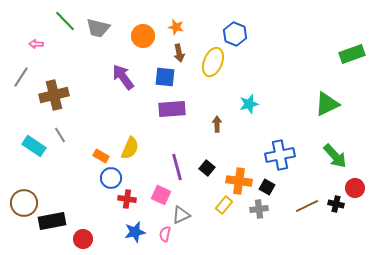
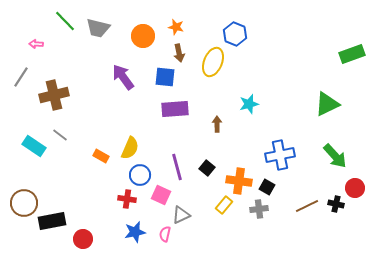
purple rectangle at (172, 109): moved 3 px right
gray line at (60, 135): rotated 21 degrees counterclockwise
blue circle at (111, 178): moved 29 px right, 3 px up
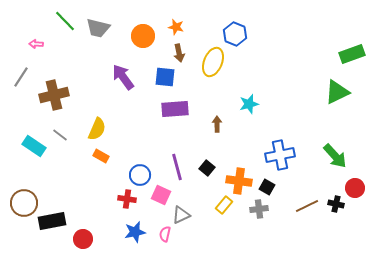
green triangle at (327, 104): moved 10 px right, 12 px up
yellow semicircle at (130, 148): moved 33 px left, 19 px up
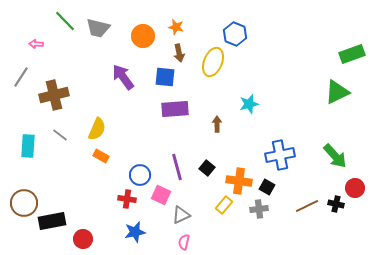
cyan rectangle at (34, 146): moved 6 px left; rotated 60 degrees clockwise
pink semicircle at (165, 234): moved 19 px right, 8 px down
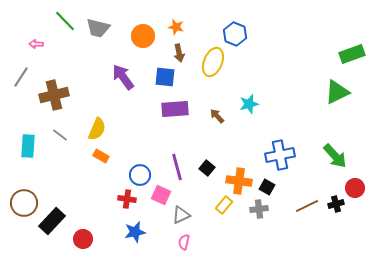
brown arrow at (217, 124): moved 8 px up; rotated 42 degrees counterclockwise
black cross at (336, 204): rotated 28 degrees counterclockwise
black rectangle at (52, 221): rotated 36 degrees counterclockwise
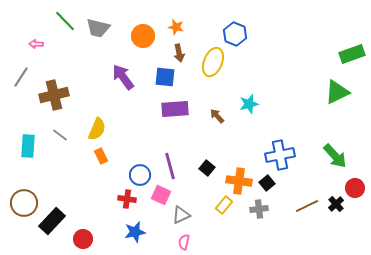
orange rectangle at (101, 156): rotated 35 degrees clockwise
purple line at (177, 167): moved 7 px left, 1 px up
black square at (267, 187): moved 4 px up; rotated 21 degrees clockwise
black cross at (336, 204): rotated 28 degrees counterclockwise
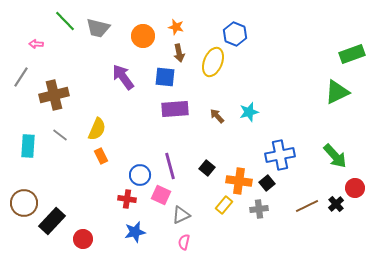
cyan star at (249, 104): moved 8 px down
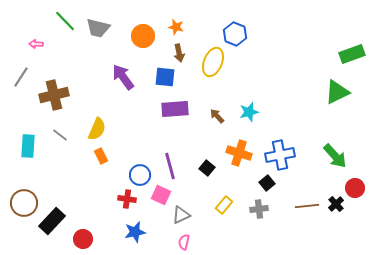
orange cross at (239, 181): moved 28 px up; rotated 10 degrees clockwise
brown line at (307, 206): rotated 20 degrees clockwise
